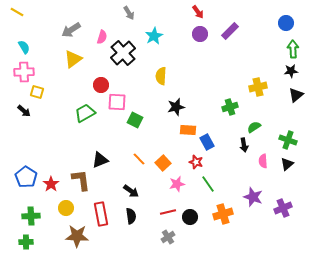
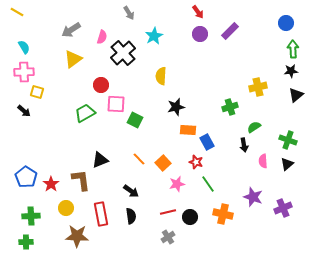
pink square at (117, 102): moved 1 px left, 2 px down
orange cross at (223, 214): rotated 30 degrees clockwise
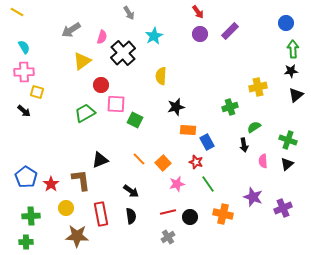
yellow triangle at (73, 59): moved 9 px right, 2 px down
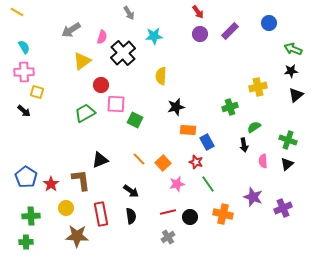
blue circle at (286, 23): moved 17 px left
cyan star at (154, 36): rotated 24 degrees clockwise
green arrow at (293, 49): rotated 66 degrees counterclockwise
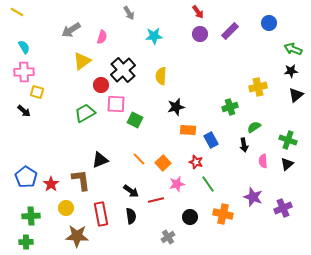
black cross at (123, 53): moved 17 px down
blue rectangle at (207, 142): moved 4 px right, 2 px up
red line at (168, 212): moved 12 px left, 12 px up
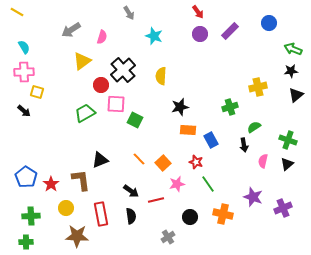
cyan star at (154, 36): rotated 24 degrees clockwise
black star at (176, 107): moved 4 px right
pink semicircle at (263, 161): rotated 16 degrees clockwise
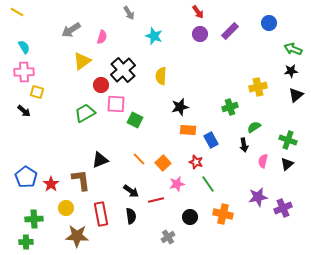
purple star at (253, 197): moved 5 px right; rotated 30 degrees counterclockwise
green cross at (31, 216): moved 3 px right, 3 px down
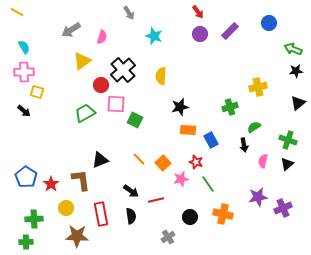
black star at (291, 71): moved 5 px right
black triangle at (296, 95): moved 2 px right, 8 px down
pink star at (177, 184): moved 4 px right, 5 px up
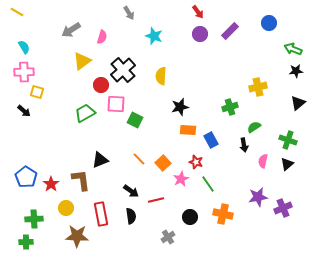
pink star at (181, 179): rotated 14 degrees counterclockwise
